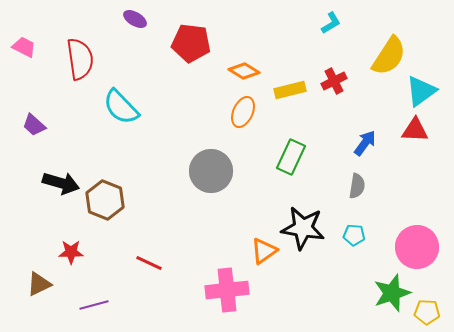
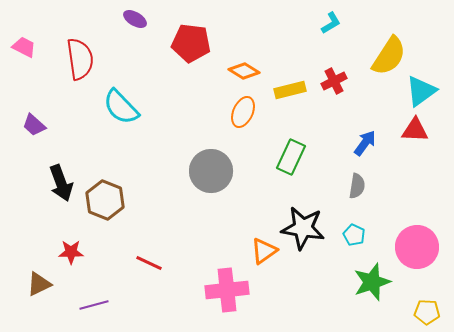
black arrow: rotated 54 degrees clockwise
cyan pentagon: rotated 20 degrees clockwise
green star: moved 20 px left, 11 px up
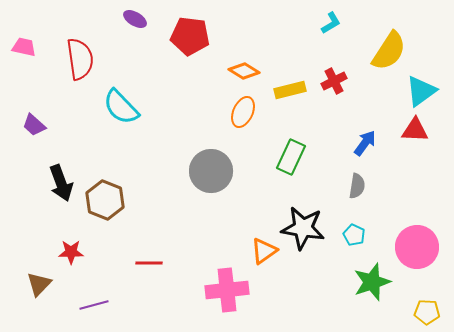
red pentagon: moved 1 px left, 7 px up
pink trapezoid: rotated 15 degrees counterclockwise
yellow semicircle: moved 5 px up
red line: rotated 24 degrees counterclockwise
brown triangle: rotated 20 degrees counterclockwise
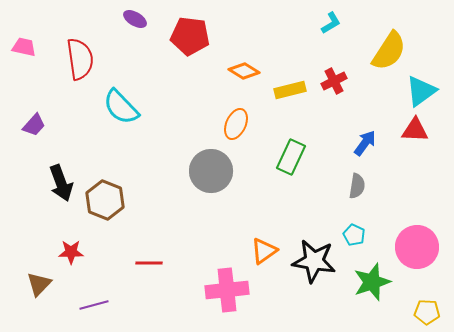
orange ellipse: moved 7 px left, 12 px down
purple trapezoid: rotated 90 degrees counterclockwise
black star: moved 11 px right, 33 px down
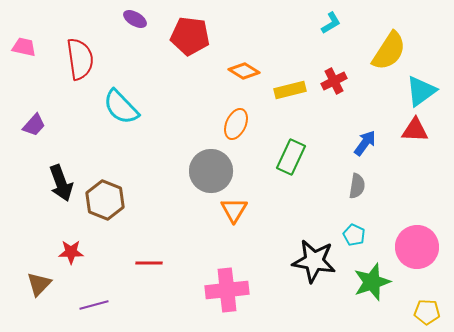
orange triangle: moved 30 px left, 41 px up; rotated 24 degrees counterclockwise
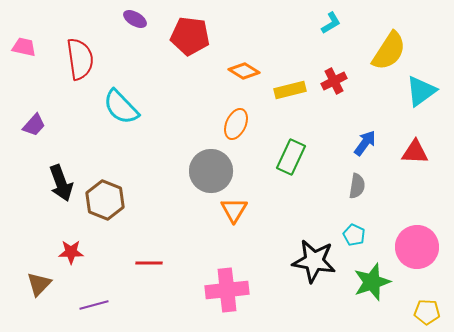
red triangle: moved 22 px down
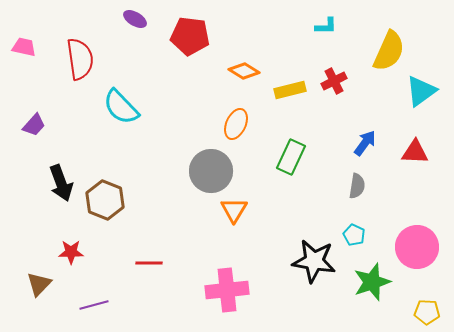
cyan L-shape: moved 5 px left, 3 px down; rotated 30 degrees clockwise
yellow semicircle: rotated 9 degrees counterclockwise
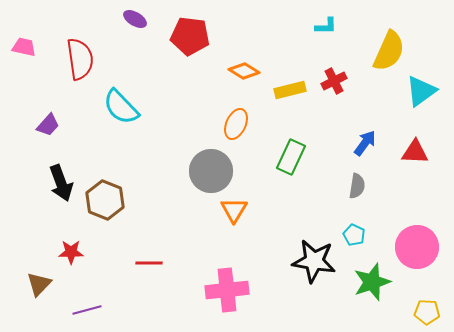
purple trapezoid: moved 14 px right
purple line: moved 7 px left, 5 px down
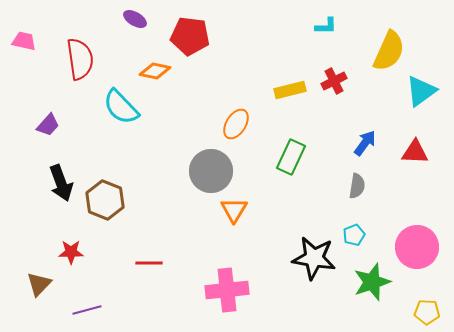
pink trapezoid: moved 6 px up
orange diamond: moved 89 px left; rotated 20 degrees counterclockwise
orange ellipse: rotated 8 degrees clockwise
cyan pentagon: rotated 25 degrees clockwise
black star: moved 3 px up
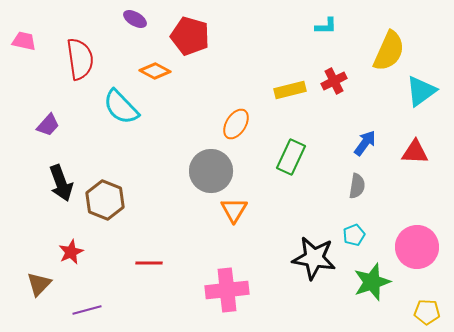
red pentagon: rotated 9 degrees clockwise
orange diamond: rotated 16 degrees clockwise
red star: rotated 25 degrees counterclockwise
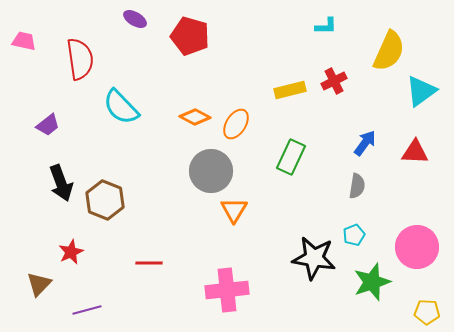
orange diamond: moved 40 px right, 46 px down
purple trapezoid: rotated 10 degrees clockwise
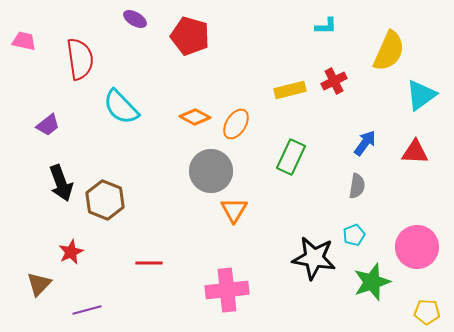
cyan triangle: moved 4 px down
